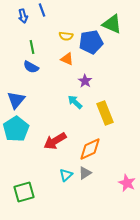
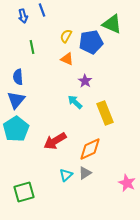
yellow semicircle: rotated 112 degrees clockwise
blue semicircle: moved 13 px left, 10 px down; rotated 56 degrees clockwise
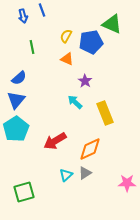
blue semicircle: moved 1 px right, 1 px down; rotated 126 degrees counterclockwise
pink star: rotated 24 degrees counterclockwise
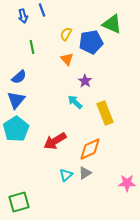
yellow semicircle: moved 2 px up
orange triangle: rotated 24 degrees clockwise
blue semicircle: moved 1 px up
green square: moved 5 px left, 10 px down
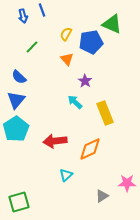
green line: rotated 56 degrees clockwise
blue semicircle: rotated 84 degrees clockwise
red arrow: rotated 25 degrees clockwise
gray triangle: moved 17 px right, 23 px down
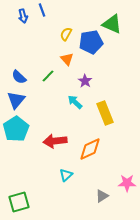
green line: moved 16 px right, 29 px down
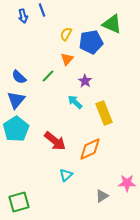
orange triangle: rotated 24 degrees clockwise
yellow rectangle: moved 1 px left
red arrow: rotated 135 degrees counterclockwise
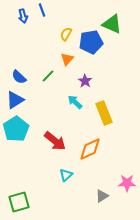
blue triangle: moved 1 px left; rotated 18 degrees clockwise
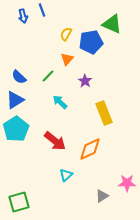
cyan arrow: moved 15 px left
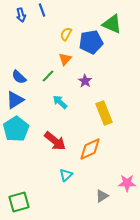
blue arrow: moved 2 px left, 1 px up
orange triangle: moved 2 px left
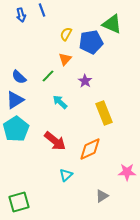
pink star: moved 11 px up
